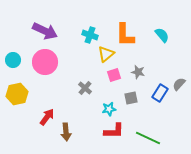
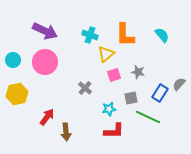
green line: moved 21 px up
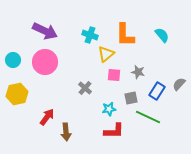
pink square: rotated 24 degrees clockwise
blue rectangle: moved 3 px left, 2 px up
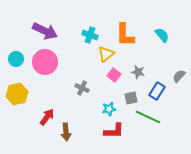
cyan circle: moved 3 px right, 1 px up
pink square: rotated 32 degrees clockwise
gray semicircle: moved 8 px up
gray cross: moved 3 px left; rotated 16 degrees counterclockwise
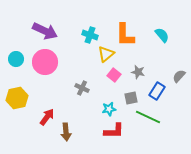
yellow hexagon: moved 4 px down
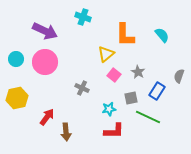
cyan cross: moved 7 px left, 18 px up
gray star: rotated 16 degrees clockwise
gray semicircle: rotated 24 degrees counterclockwise
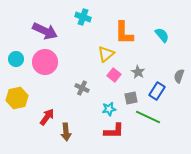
orange L-shape: moved 1 px left, 2 px up
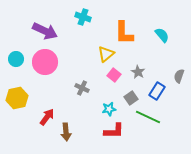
gray square: rotated 24 degrees counterclockwise
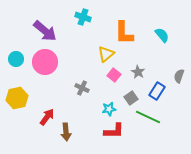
purple arrow: rotated 15 degrees clockwise
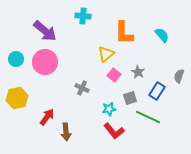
cyan cross: moved 1 px up; rotated 14 degrees counterclockwise
gray square: moved 1 px left; rotated 16 degrees clockwise
red L-shape: rotated 50 degrees clockwise
